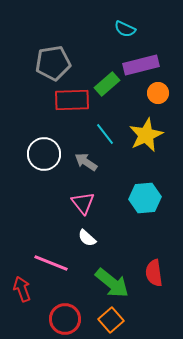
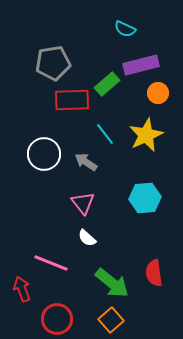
red circle: moved 8 px left
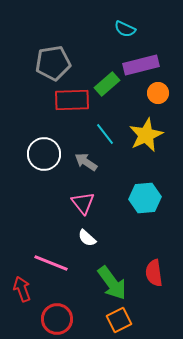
green arrow: rotated 15 degrees clockwise
orange square: moved 8 px right; rotated 15 degrees clockwise
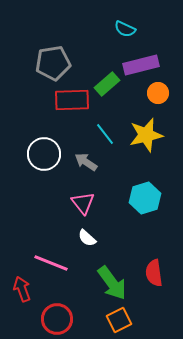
yellow star: rotated 12 degrees clockwise
cyan hexagon: rotated 12 degrees counterclockwise
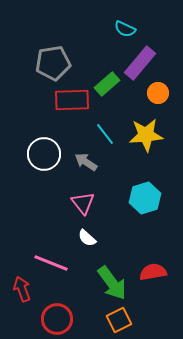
purple rectangle: moved 1 px left, 2 px up; rotated 36 degrees counterclockwise
yellow star: rotated 8 degrees clockwise
red semicircle: moved 1 px left, 1 px up; rotated 88 degrees clockwise
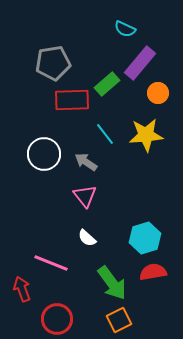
cyan hexagon: moved 40 px down
pink triangle: moved 2 px right, 7 px up
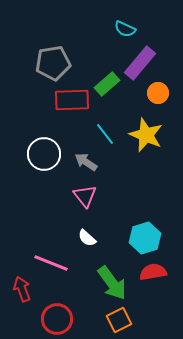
yellow star: rotated 28 degrees clockwise
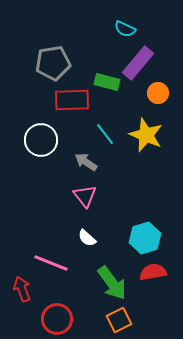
purple rectangle: moved 2 px left
green rectangle: moved 2 px up; rotated 55 degrees clockwise
white circle: moved 3 px left, 14 px up
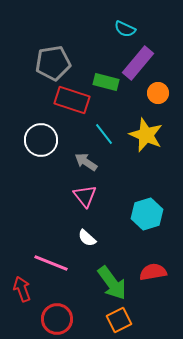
green rectangle: moved 1 px left
red rectangle: rotated 20 degrees clockwise
cyan line: moved 1 px left
cyan hexagon: moved 2 px right, 24 px up
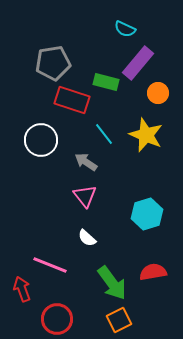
pink line: moved 1 px left, 2 px down
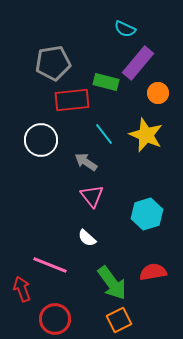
red rectangle: rotated 24 degrees counterclockwise
pink triangle: moved 7 px right
red circle: moved 2 px left
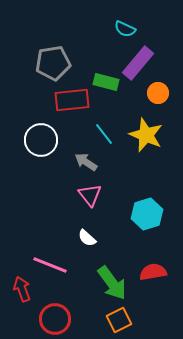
pink triangle: moved 2 px left, 1 px up
